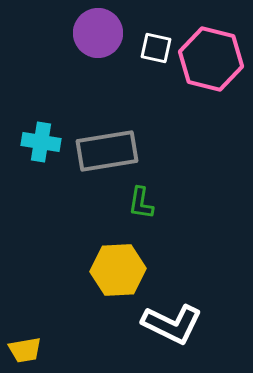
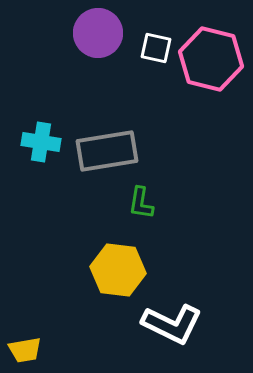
yellow hexagon: rotated 10 degrees clockwise
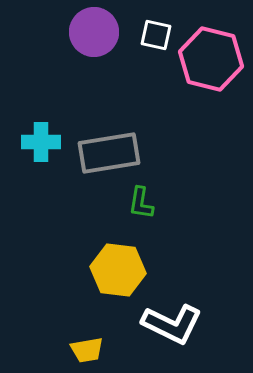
purple circle: moved 4 px left, 1 px up
white square: moved 13 px up
cyan cross: rotated 9 degrees counterclockwise
gray rectangle: moved 2 px right, 2 px down
yellow trapezoid: moved 62 px right
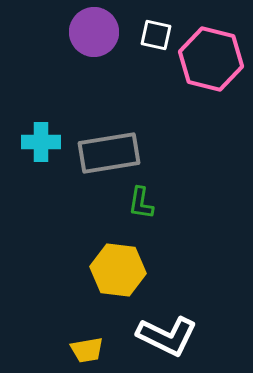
white L-shape: moved 5 px left, 12 px down
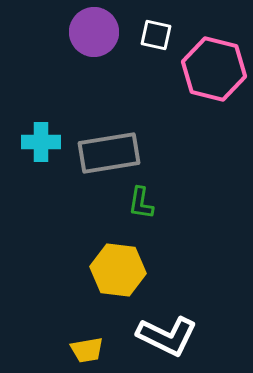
pink hexagon: moved 3 px right, 10 px down
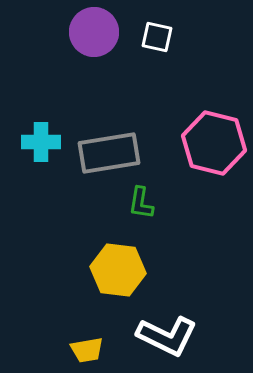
white square: moved 1 px right, 2 px down
pink hexagon: moved 74 px down
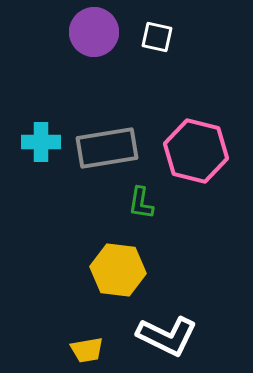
pink hexagon: moved 18 px left, 8 px down
gray rectangle: moved 2 px left, 5 px up
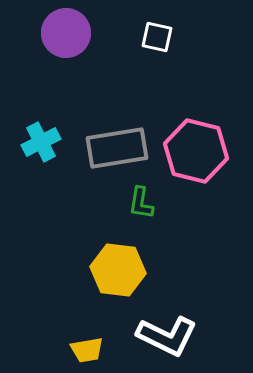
purple circle: moved 28 px left, 1 px down
cyan cross: rotated 27 degrees counterclockwise
gray rectangle: moved 10 px right
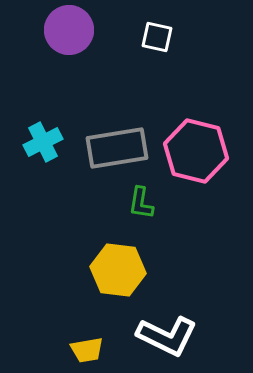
purple circle: moved 3 px right, 3 px up
cyan cross: moved 2 px right
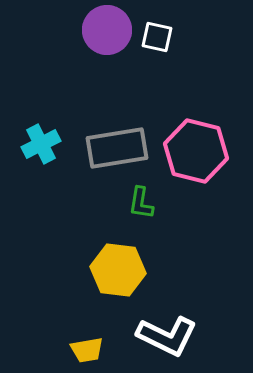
purple circle: moved 38 px right
cyan cross: moved 2 px left, 2 px down
